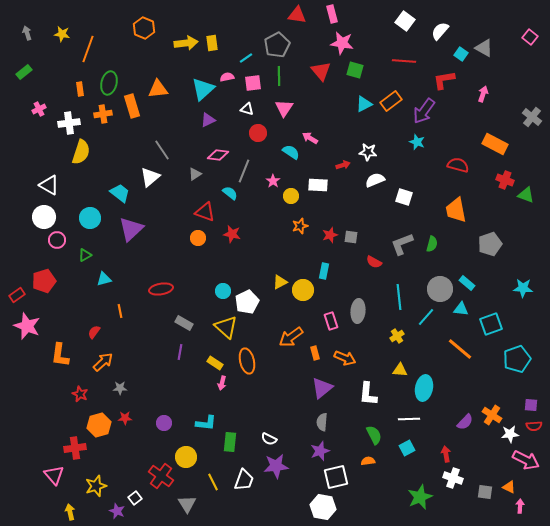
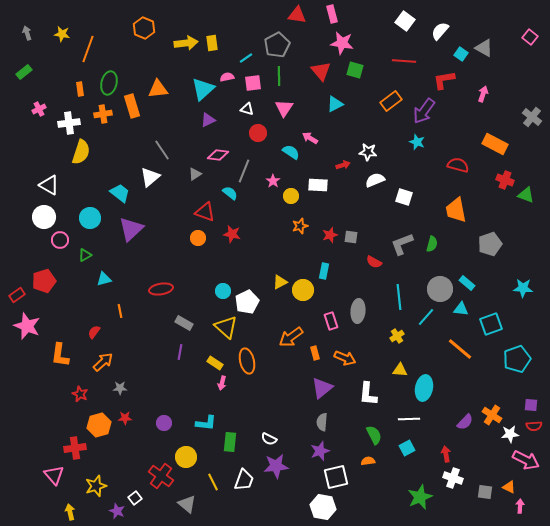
cyan triangle at (364, 104): moved 29 px left
pink circle at (57, 240): moved 3 px right
gray triangle at (187, 504): rotated 18 degrees counterclockwise
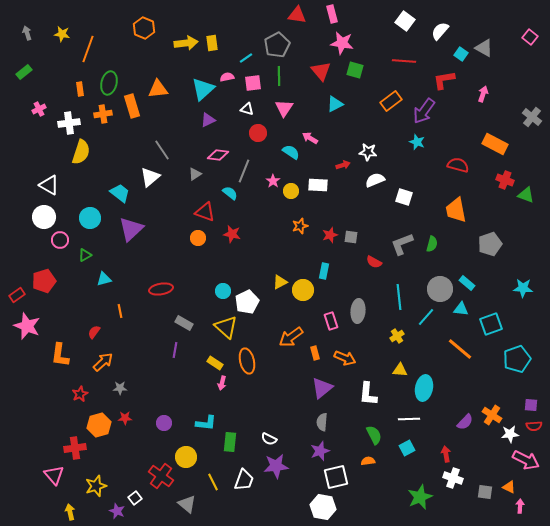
yellow circle at (291, 196): moved 5 px up
purple line at (180, 352): moved 5 px left, 2 px up
red star at (80, 394): rotated 21 degrees clockwise
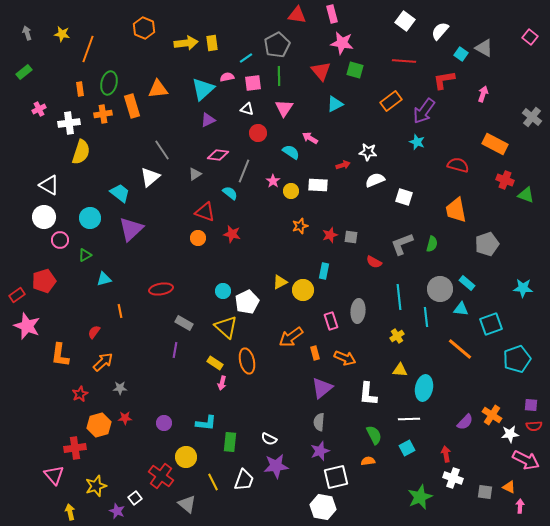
gray pentagon at (490, 244): moved 3 px left
cyan line at (426, 317): rotated 48 degrees counterclockwise
gray semicircle at (322, 422): moved 3 px left
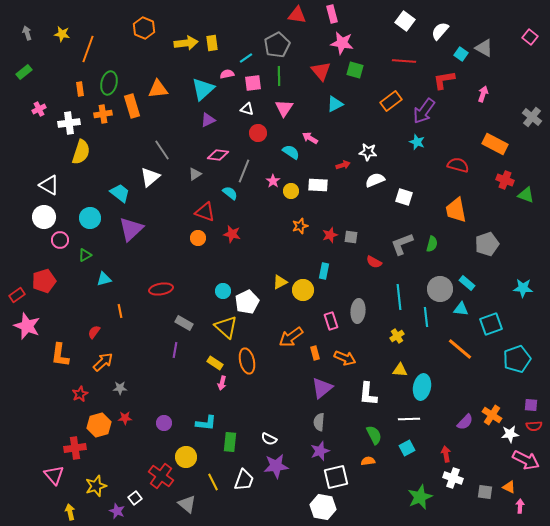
pink semicircle at (227, 77): moved 3 px up
cyan ellipse at (424, 388): moved 2 px left, 1 px up
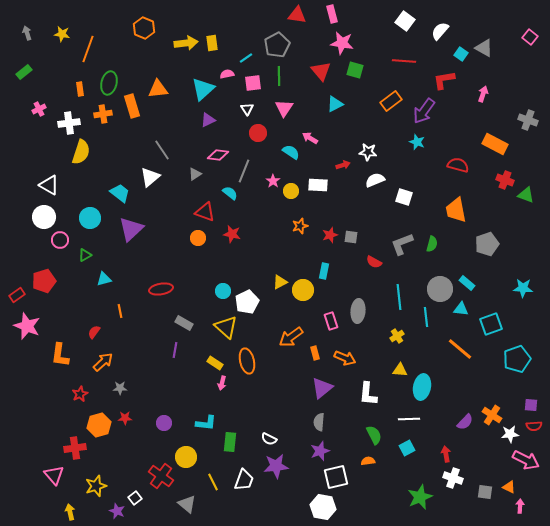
white triangle at (247, 109): rotated 40 degrees clockwise
gray cross at (532, 117): moved 4 px left, 3 px down; rotated 18 degrees counterclockwise
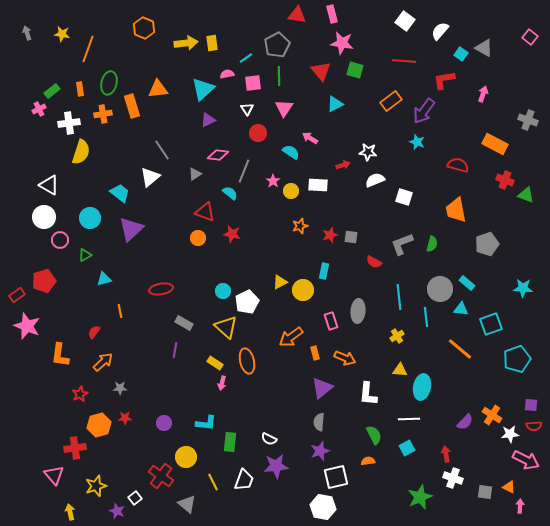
green rectangle at (24, 72): moved 28 px right, 19 px down
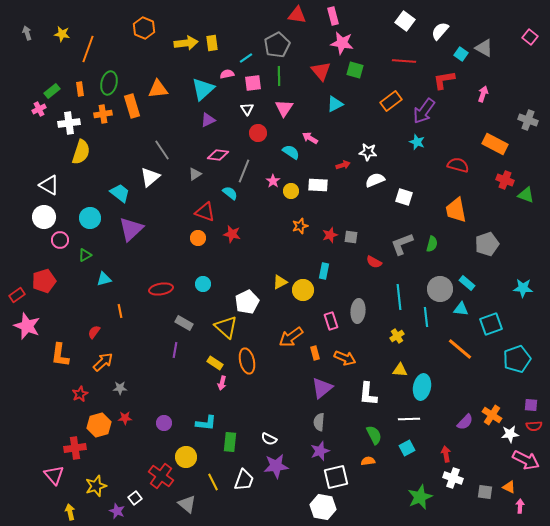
pink rectangle at (332, 14): moved 1 px right, 2 px down
cyan circle at (223, 291): moved 20 px left, 7 px up
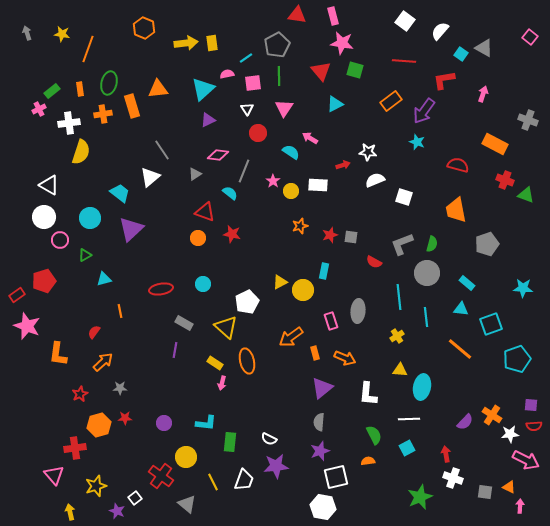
gray circle at (440, 289): moved 13 px left, 16 px up
orange L-shape at (60, 355): moved 2 px left, 1 px up
